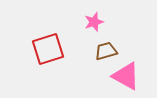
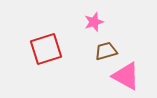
red square: moved 2 px left
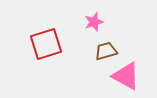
red square: moved 5 px up
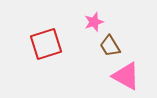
brown trapezoid: moved 4 px right, 5 px up; rotated 105 degrees counterclockwise
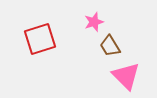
red square: moved 6 px left, 5 px up
pink triangle: rotated 16 degrees clockwise
